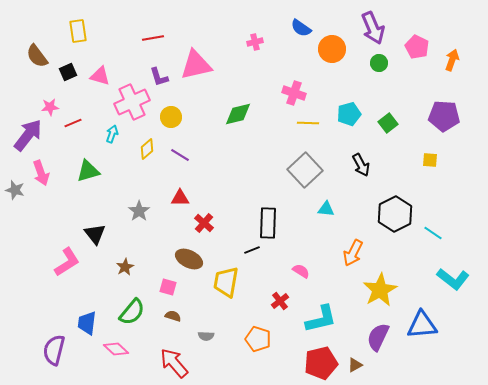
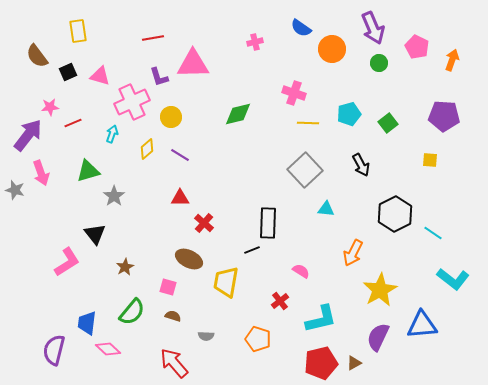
pink triangle at (196, 65): moved 3 px left, 1 px up; rotated 12 degrees clockwise
gray star at (139, 211): moved 25 px left, 15 px up
pink diamond at (116, 349): moved 8 px left
brown triangle at (355, 365): moved 1 px left, 2 px up
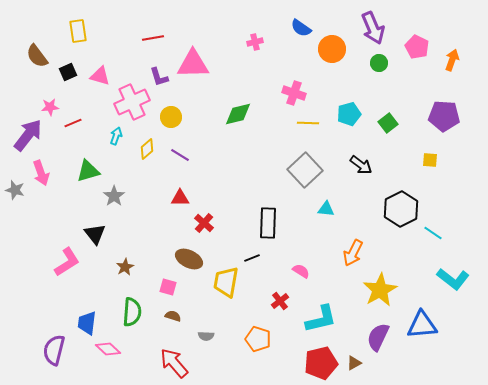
cyan arrow at (112, 134): moved 4 px right, 2 px down
black arrow at (361, 165): rotated 25 degrees counterclockwise
black hexagon at (395, 214): moved 6 px right, 5 px up
black line at (252, 250): moved 8 px down
green semicircle at (132, 312): rotated 36 degrees counterclockwise
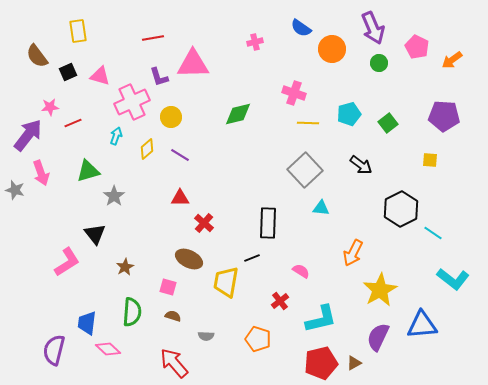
orange arrow at (452, 60): rotated 145 degrees counterclockwise
cyan triangle at (326, 209): moved 5 px left, 1 px up
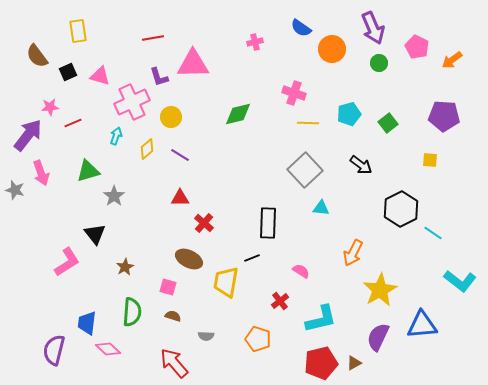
cyan L-shape at (453, 279): moved 7 px right, 2 px down
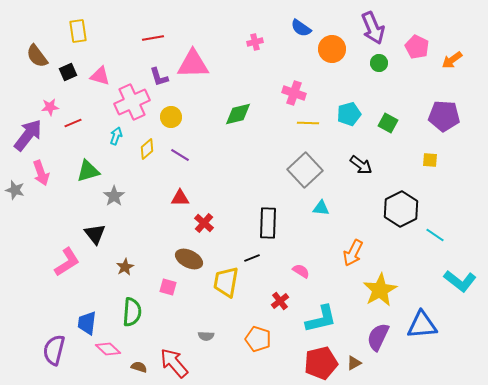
green square at (388, 123): rotated 24 degrees counterclockwise
cyan line at (433, 233): moved 2 px right, 2 px down
brown semicircle at (173, 316): moved 34 px left, 51 px down
